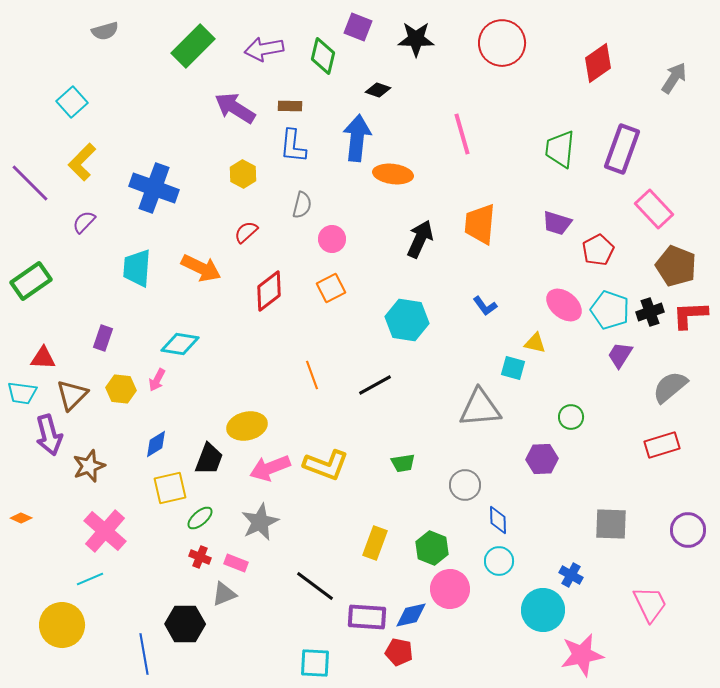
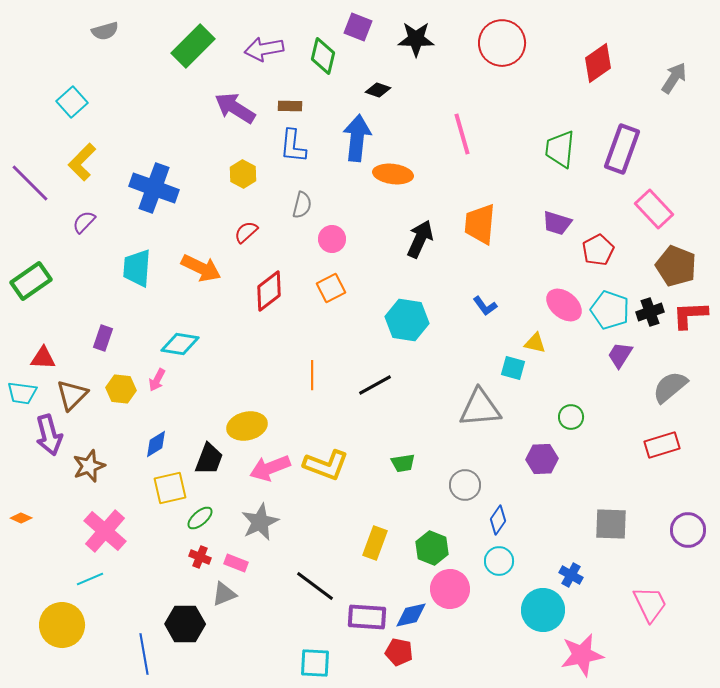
orange line at (312, 375): rotated 20 degrees clockwise
blue diamond at (498, 520): rotated 36 degrees clockwise
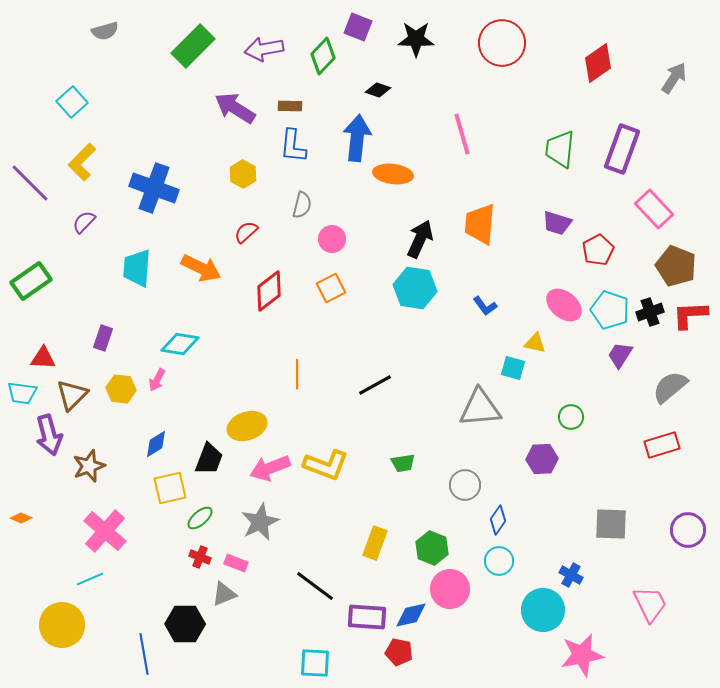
green diamond at (323, 56): rotated 30 degrees clockwise
cyan hexagon at (407, 320): moved 8 px right, 32 px up
orange line at (312, 375): moved 15 px left, 1 px up
yellow ellipse at (247, 426): rotated 6 degrees counterclockwise
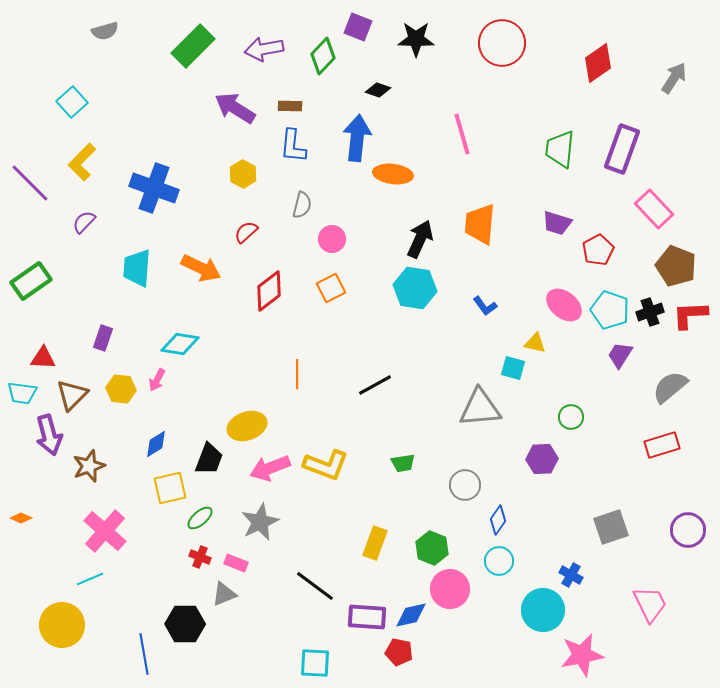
gray square at (611, 524): moved 3 px down; rotated 21 degrees counterclockwise
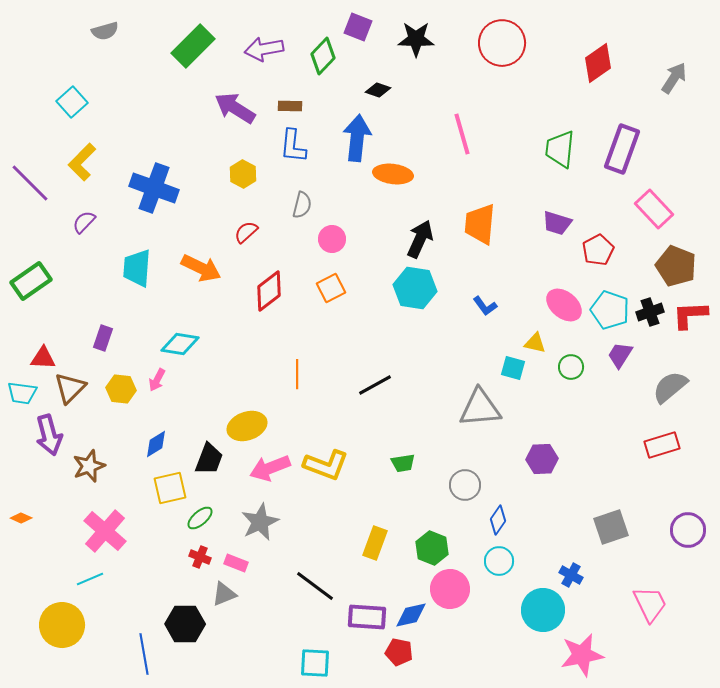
brown triangle at (72, 395): moved 2 px left, 7 px up
green circle at (571, 417): moved 50 px up
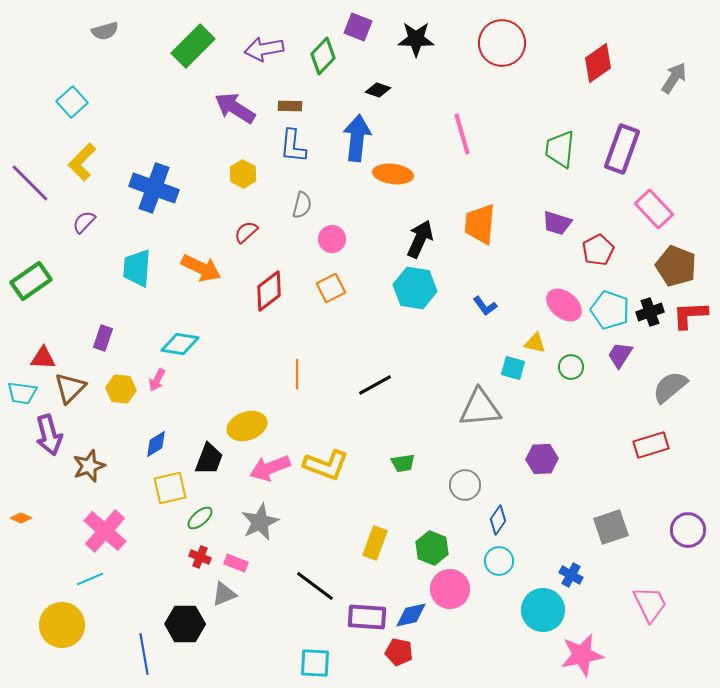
red rectangle at (662, 445): moved 11 px left
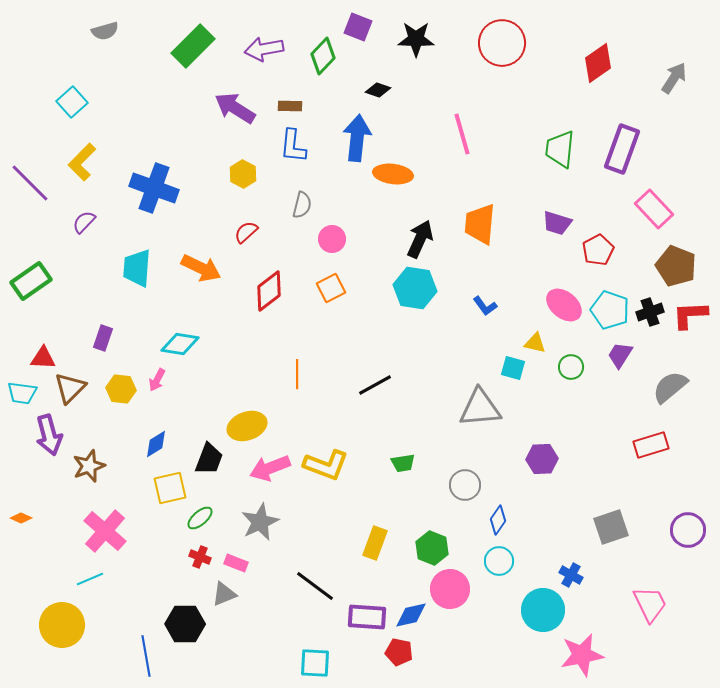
blue line at (144, 654): moved 2 px right, 2 px down
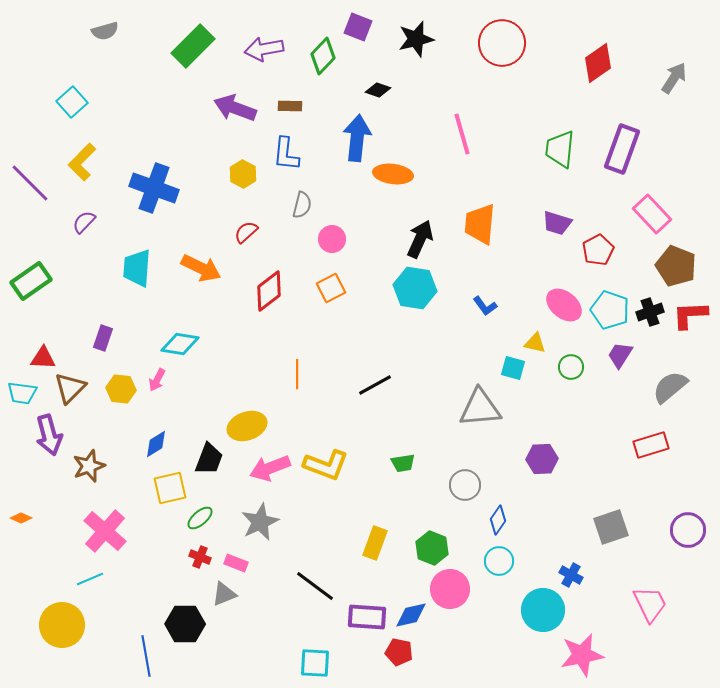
black star at (416, 39): rotated 15 degrees counterclockwise
purple arrow at (235, 108): rotated 12 degrees counterclockwise
blue L-shape at (293, 146): moved 7 px left, 8 px down
pink rectangle at (654, 209): moved 2 px left, 5 px down
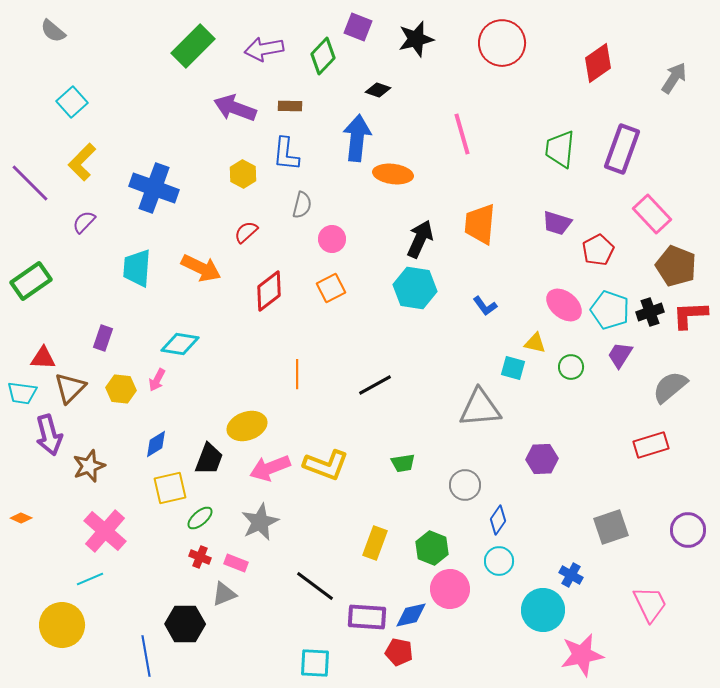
gray semicircle at (105, 31): moved 52 px left; rotated 56 degrees clockwise
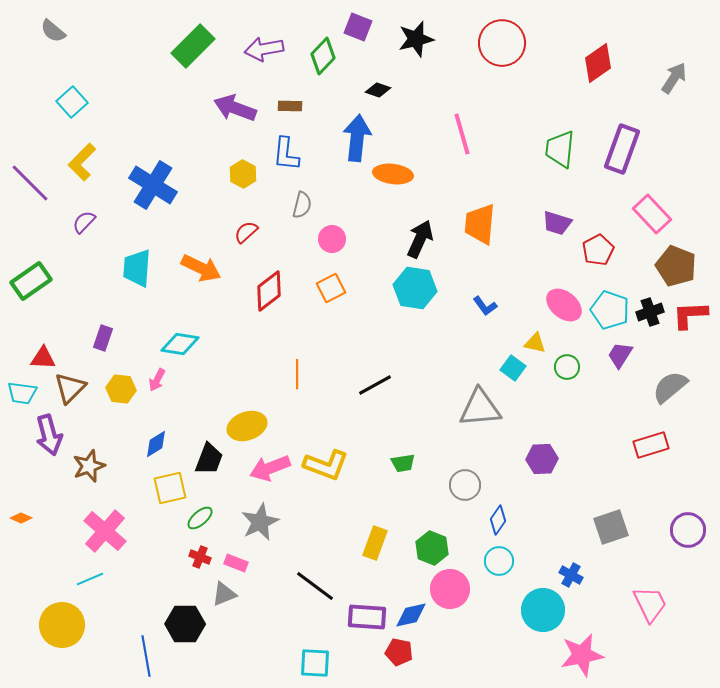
blue cross at (154, 188): moved 1 px left, 3 px up; rotated 12 degrees clockwise
green circle at (571, 367): moved 4 px left
cyan square at (513, 368): rotated 20 degrees clockwise
